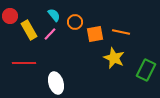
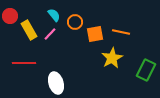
yellow star: moved 2 px left; rotated 20 degrees clockwise
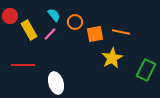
red line: moved 1 px left, 2 px down
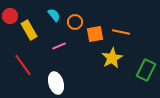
pink line: moved 9 px right, 12 px down; rotated 24 degrees clockwise
red line: rotated 55 degrees clockwise
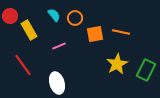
orange circle: moved 4 px up
yellow star: moved 5 px right, 6 px down
white ellipse: moved 1 px right
